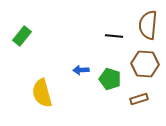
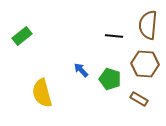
green rectangle: rotated 12 degrees clockwise
blue arrow: rotated 49 degrees clockwise
brown rectangle: rotated 48 degrees clockwise
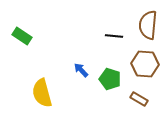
green rectangle: rotated 72 degrees clockwise
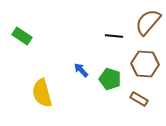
brown semicircle: moved 3 px up; rotated 36 degrees clockwise
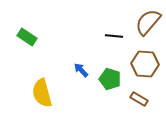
green rectangle: moved 5 px right, 1 px down
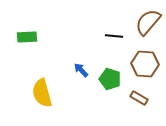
green rectangle: rotated 36 degrees counterclockwise
brown rectangle: moved 1 px up
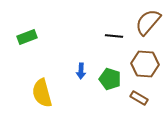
green rectangle: rotated 18 degrees counterclockwise
blue arrow: moved 1 px down; rotated 133 degrees counterclockwise
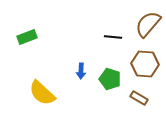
brown semicircle: moved 2 px down
black line: moved 1 px left, 1 px down
yellow semicircle: rotated 32 degrees counterclockwise
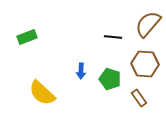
brown rectangle: rotated 24 degrees clockwise
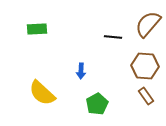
green rectangle: moved 10 px right, 8 px up; rotated 18 degrees clockwise
brown hexagon: moved 2 px down
green pentagon: moved 13 px left, 25 px down; rotated 25 degrees clockwise
brown rectangle: moved 7 px right, 2 px up
